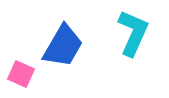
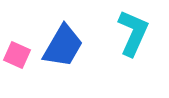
pink square: moved 4 px left, 19 px up
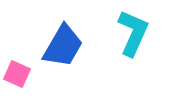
pink square: moved 19 px down
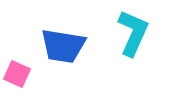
blue trapezoid: rotated 69 degrees clockwise
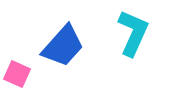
blue trapezoid: rotated 57 degrees counterclockwise
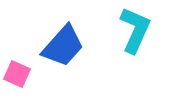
cyan L-shape: moved 2 px right, 3 px up
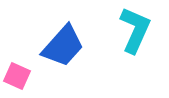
pink square: moved 2 px down
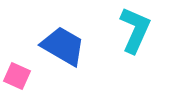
blue trapezoid: rotated 102 degrees counterclockwise
